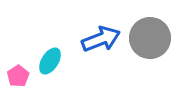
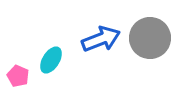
cyan ellipse: moved 1 px right, 1 px up
pink pentagon: rotated 15 degrees counterclockwise
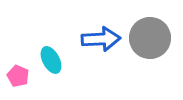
blue arrow: rotated 18 degrees clockwise
cyan ellipse: rotated 60 degrees counterclockwise
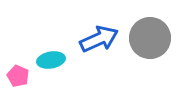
blue arrow: moved 2 px left; rotated 21 degrees counterclockwise
cyan ellipse: rotated 72 degrees counterclockwise
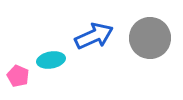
blue arrow: moved 5 px left, 3 px up
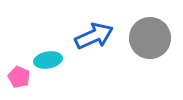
cyan ellipse: moved 3 px left
pink pentagon: moved 1 px right, 1 px down
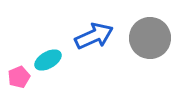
cyan ellipse: rotated 20 degrees counterclockwise
pink pentagon: rotated 25 degrees clockwise
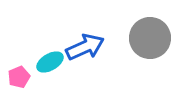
blue arrow: moved 9 px left, 11 px down
cyan ellipse: moved 2 px right, 2 px down
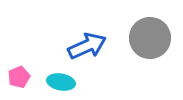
blue arrow: moved 2 px right, 1 px up
cyan ellipse: moved 11 px right, 20 px down; rotated 40 degrees clockwise
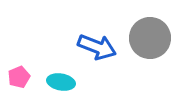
blue arrow: moved 10 px right, 1 px down; rotated 45 degrees clockwise
